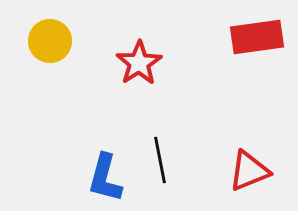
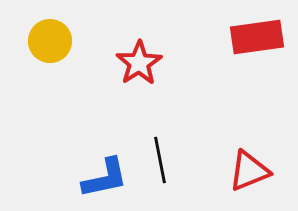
blue L-shape: rotated 117 degrees counterclockwise
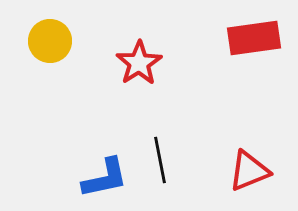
red rectangle: moved 3 px left, 1 px down
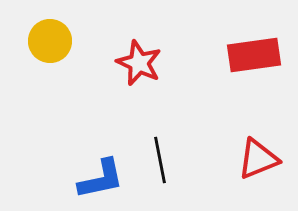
red rectangle: moved 17 px down
red star: rotated 15 degrees counterclockwise
red triangle: moved 9 px right, 12 px up
blue L-shape: moved 4 px left, 1 px down
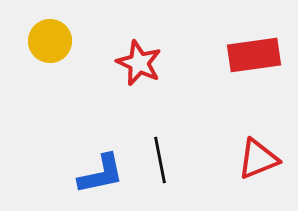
blue L-shape: moved 5 px up
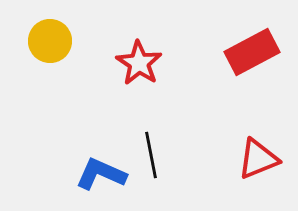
red rectangle: moved 2 px left, 3 px up; rotated 20 degrees counterclockwise
red star: rotated 9 degrees clockwise
black line: moved 9 px left, 5 px up
blue L-shape: rotated 144 degrees counterclockwise
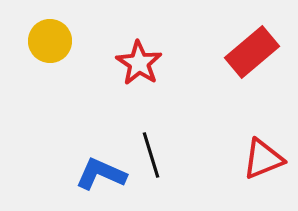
red rectangle: rotated 12 degrees counterclockwise
black line: rotated 6 degrees counterclockwise
red triangle: moved 5 px right
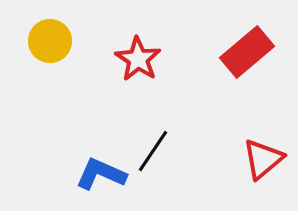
red rectangle: moved 5 px left
red star: moved 1 px left, 4 px up
black line: moved 2 px right, 4 px up; rotated 51 degrees clockwise
red triangle: rotated 18 degrees counterclockwise
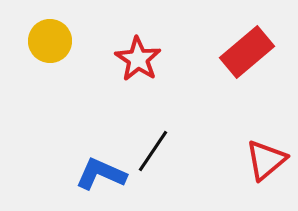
red triangle: moved 3 px right, 1 px down
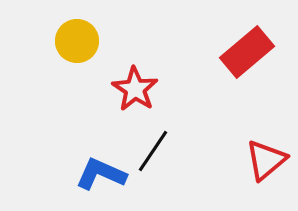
yellow circle: moved 27 px right
red star: moved 3 px left, 30 px down
